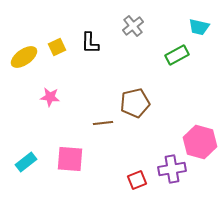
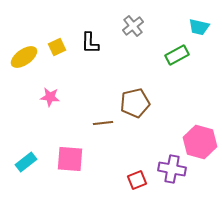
purple cross: rotated 20 degrees clockwise
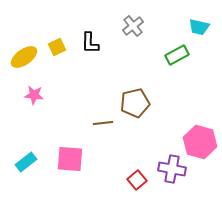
pink star: moved 16 px left, 2 px up
red square: rotated 18 degrees counterclockwise
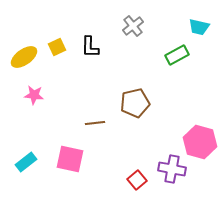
black L-shape: moved 4 px down
brown line: moved 8 px left
pink square: rotated 8 degrees clockwise
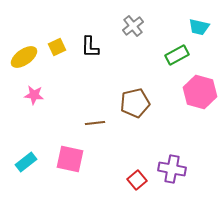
pink hexagon: moved 50 px up
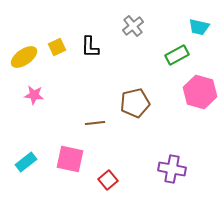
red square: moved 29 px left
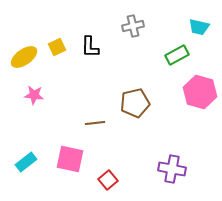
gray cross: rotated 25 degrees clockwise
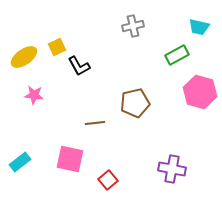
black L-shape: moved 11 px left, 19 px down; rotated 30 degrees counterclockwise
cyan rectangle: moved 6 px left
